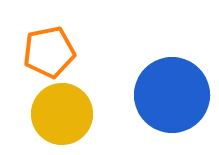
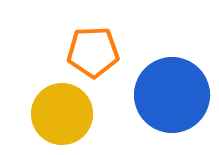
orange pentagon: moved 44 px right; rotated 9 degrees clockwise
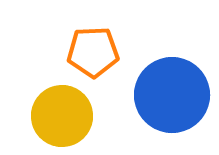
yellow circle: moved 2 px down
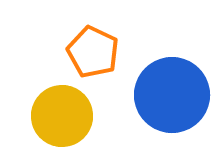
orange pentagon: rotated 27 degrees clockwise
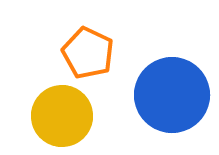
orange pentagon: moved 5 px left, 1 px down
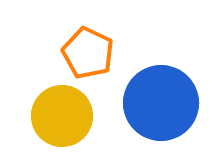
blue circle: moved 11 px left, 8 px down
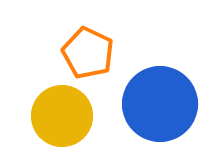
blue circle: moved 1 px left, 1 px down
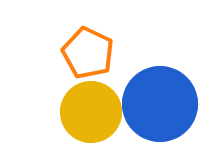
yellow circle: moved 29 px right, 4 px up
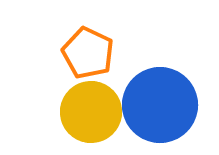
blue circle: moved 1 px down
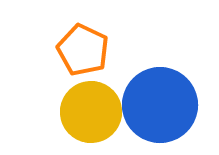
orange pentagon: moved 5 px left, 3 px up
